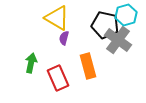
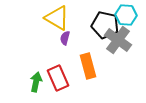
cyan hexagon: rotated 20 degrees clockwise
purple semicircle: moved 1 px right
green arrow: moved 5 px right, 19 px down
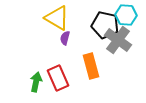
orange rectangle: moved 3 px right
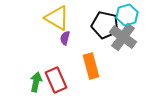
cyan hexagon: moved 1 px right; rotated 20 degrees counterclockwise
gray cross: moved 5 px right, 3 px up
red rectangle: moved 2 px left, 2 px down
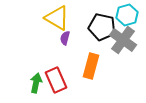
black pentagon: moved 3 px left, 2 px down
gray cross: moved 3 px down
orange rectangle: rotated 30 degrees clockwise
green arrow: moved 1 px down
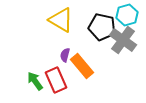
yellow triangle: moved 4 px right, 2 px down
purple semicircle: moved 17 px down
orange rectangle: moved 9 px left; rotated 55 degrees counterclockwise
green arrow: moved 1 px left, 2 px up; rotated 48 degrees counterclockwise
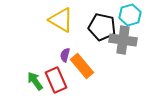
cyan hexagon: moved 3 px right
gray cross: rotated 28 degrees counterclockwise
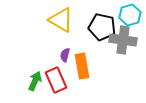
orange rectangle: rotated 30 degrees clockwise
green arrow: rotated 60 degrees clockwise
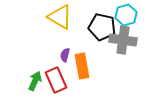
cyan hexagon: moved 4 px left
yellow triangle: moved 1 px left, 3 px up
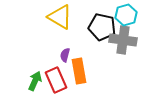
orange rectangle: moved 3 px left, 5 px down
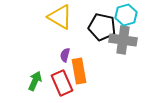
red rectangle: moved 6 px right, 3 px down
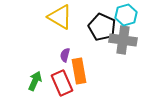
black pentagon: rotated 12 degrees clockwise
